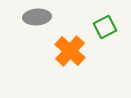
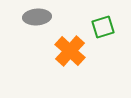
green square: moved 2 px left; rotated 10 degrees clockwise
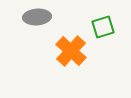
orange cross: moved 1 px right
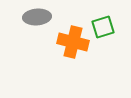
orange cross: moved 2 px right, 9 px up; rotated 28 degrees counterclockwise
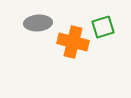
gray ellipse: moved 1 px right, 6 px down
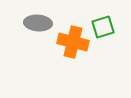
gray ellipse: rotated 8 degrees clockwise
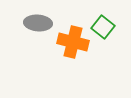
green square: rotated 35 degrees counterclockwise
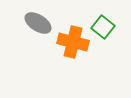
gray ellipse: rotated 28 degrees clockwise
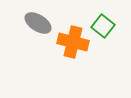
green square: moved 1 px up
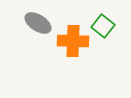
orange cross: moved 1 px up; rotated 12 degrees counterclockwise
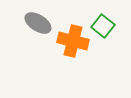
orange cross: rotated 12 degrees clockwise
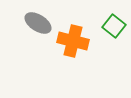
green square: moved 11 px right
